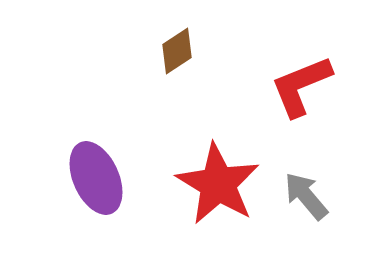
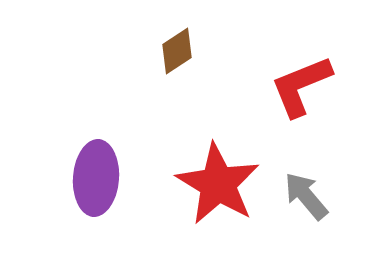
purple ellipse: rotated 28 degrees clockwise
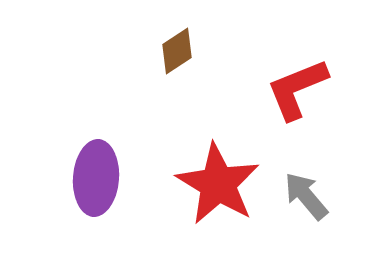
red L-shape: moved 4 px left, 3 px down
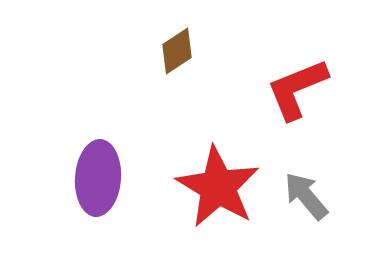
purple ellipse: moved 2 px right
red star: moved 3 px down
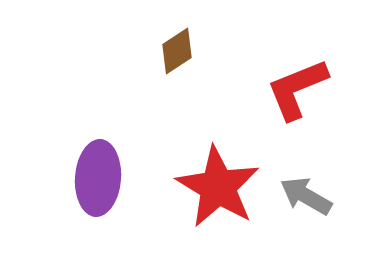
gray arrow: rotated 20 degrees counterclockwise
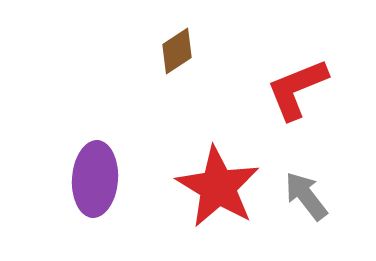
purple ellipse: moved 3 px left, 1 px down
gray arrow: rotated 22 degrees clockwise
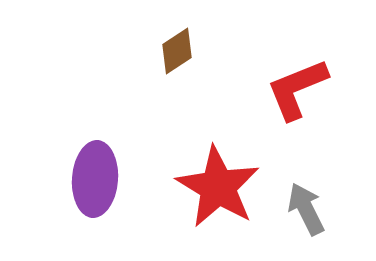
gray arrow: moved 13 px down; rotated 12 degrees clockwise
